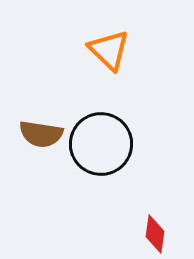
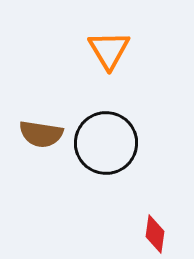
orange triangle: rotated 15 degrees clockwise
black circle: moved 5 px right, 1 px up
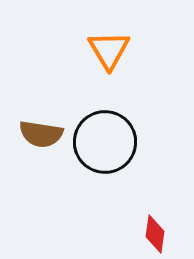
black circle: moved 1 px left, 1 px up
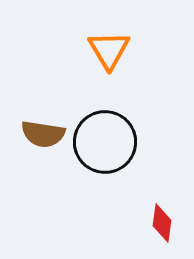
brown semicircle: moved 2 px right
red diamond: moved 7 px right, 11 px up
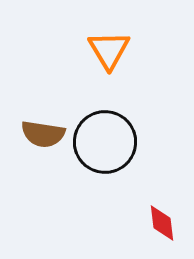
red diamond: rotated 15 degrees counterclockwise
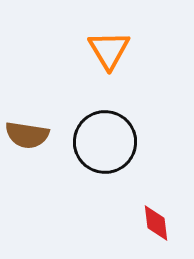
brown semicircle: moved 16 px left, 1 px down
red diamond: moved 6 px left
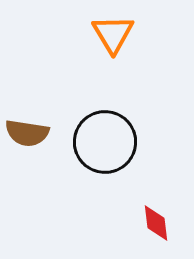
orange triangle: moved 4 px right, 16 px up
brown semicircle: moved 2 px up
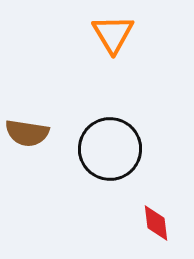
black circle: moved 5 px right, 7 px down
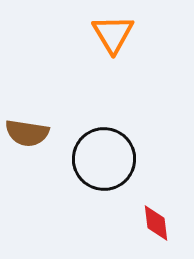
black circle: moved 6 px left, 10 px down
